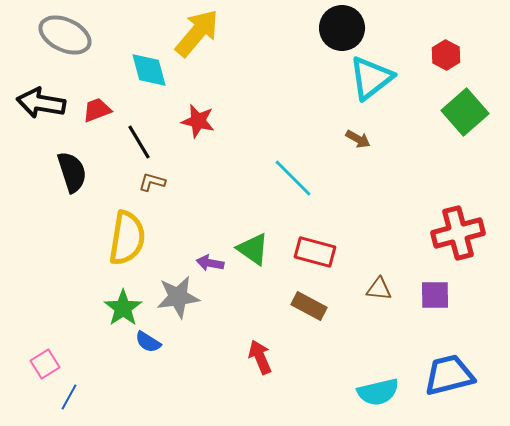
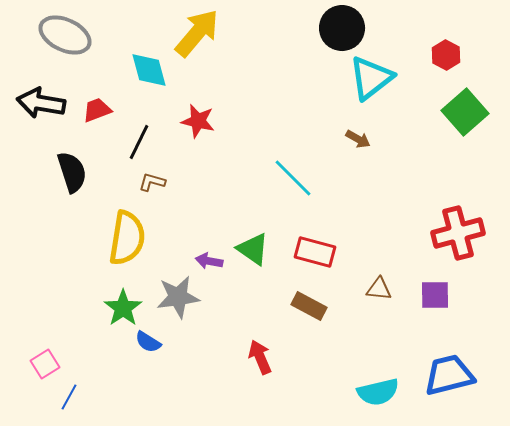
black line: rotated 57 degrees clockwise
purple arrow: moved 1 px left, 2 px up
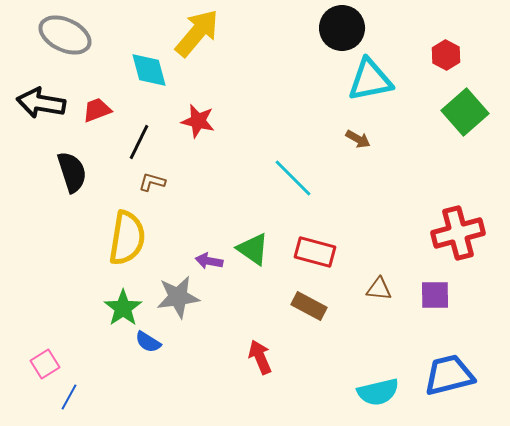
cyan triangle: moved 1 px left, 2 px down; rotated 27 degrees clockwise
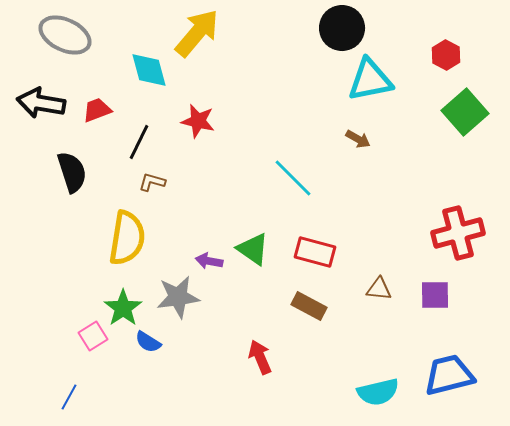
pink square: moved 48 px right, 28 px up
